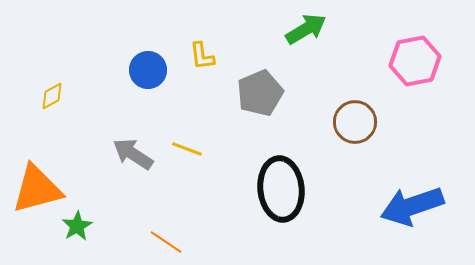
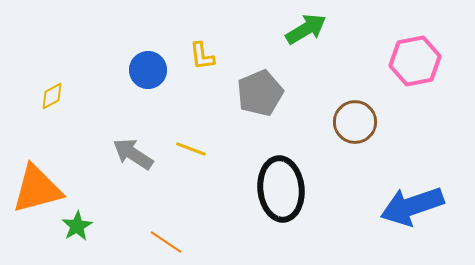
yellow line: moved 4 px right
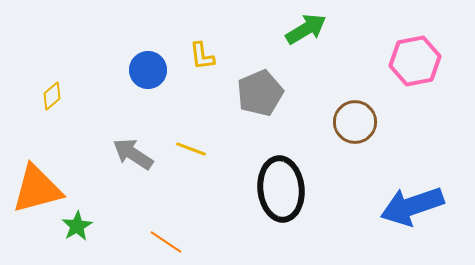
yellow diamond: rotated 12 degrees counterclockwise
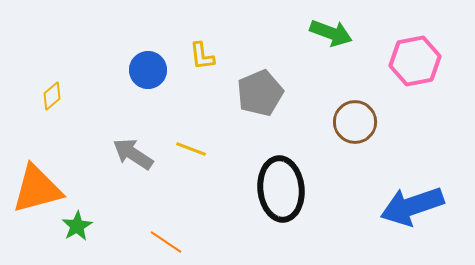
green arrow: moved 25 px right, 4 px down; rotated 51 degrees clockwise
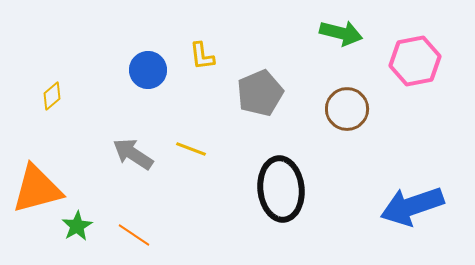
green arrow: moved 10 px right; rotated 6 degrees counterclockwise
brown circle: moved 8 px left, 13 px up
orange line: moved 32 px left, 7 px up
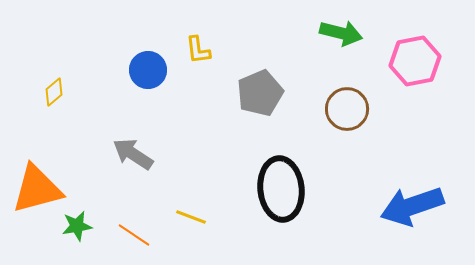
yellow L-shape: moved 4 px left, 6 px up
yellow diamond: moved 2 px right, 4 px up
yellow line: moved 68 px down
green star: rotated 20 degrees clockwise
